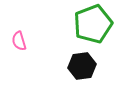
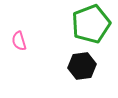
green pentagon: moved 2 px left
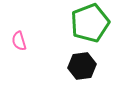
green pentagon: moved 1 px left, 1 px up
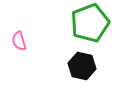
black hexagon: rotated 20 degrees clockwise
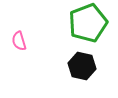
green pentagon: moved 2 px left
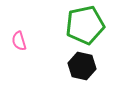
green pentagon: moved 3 px left, 2 px down; rotated 9 degrees clockwise
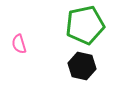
pink semicircle: moved 3 px down
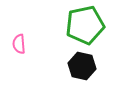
pink semicircle: rotated 12 degrees clockwise
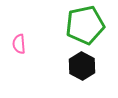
black hexagon: rotated 16 degrees clockwise
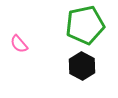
pink semicircle: rotated 36 degrees counterclockwise
